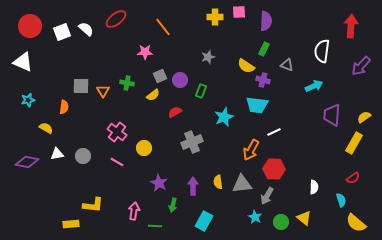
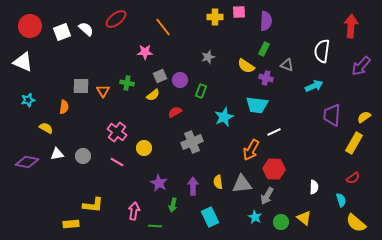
purple cross at (263, 80): moved 3 px right, 2 px up
cyan rectangle at (204, 221): moved 6 px right, 4 px up; rotated 54 degrees counterclockwise
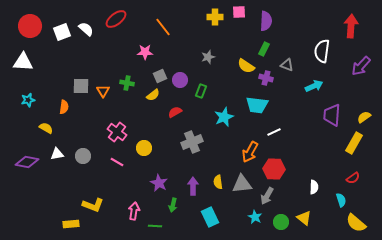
white triangle at (23, 62): rotated 20 degrees counterclockwise
orange arrow at (251, 150): moved 1 px left, 2 px down
yellow L-shape at (93, 205): rotated 15 degrees clockwise
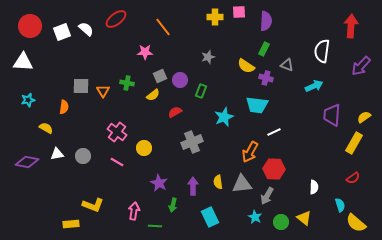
cyan semicircle at (341, 200): moved 1 px left, 5 px down
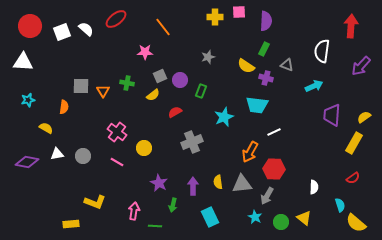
yellow L-shape at (93, 205): moved 2 px right, 3 px up
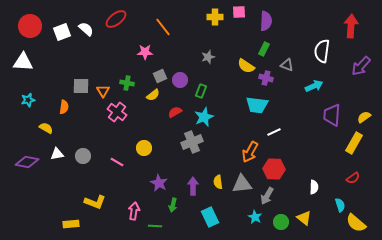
cyan star at (224, 117): moved 20 px left
pink cross at (117, 132): moved 20 px up
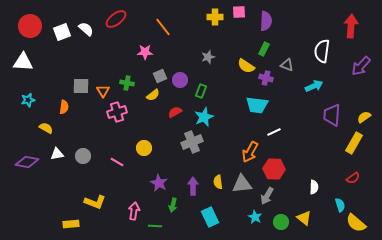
pink cross at (117, 112): rotated 36 degrees clockwise
